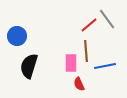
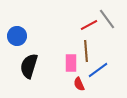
red line: rotated 12 degrees clockwise
blue line: moved 7 px left, 4 px down; rotated 25 degrees counterclockwise
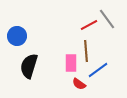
red semicircle: rotated 32 degrees counterclockwise
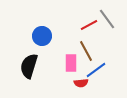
blue circle: moved 25 px right
brown line: rotated 25 degrees counterclockwise
blue line: moved 2 px left
red semicircle: moved 2 px right, 1 px up; rotated 40 degrees counterclockwise
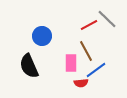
gray line: rotated 10 degrees counterclockwise
black semicircle: rotated 40 degrees counterclockwise
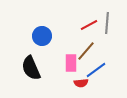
gray line: moved 4 px down; rotated 50 degrees clockwise
brown line: rotated 70 degrees clockwise
black semicircle: moved 2 px right, 2 px down
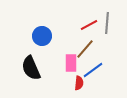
brown line: moved 1 px left, 2 px up
blue line: moved 3 px left
red semicircle: moved 2 px left; rotated 80 degrees counterclockwise
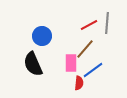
black semicircle: moved 2 px right, 4 px up
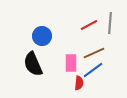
gray line: moved 3 px right
brown line: moved 9 px right, 4 px down; rotated 25 degrees clockwise
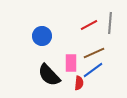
black semicircle: moved 16 px right, 11 px down; rotated 20 degrees counterclockwise
